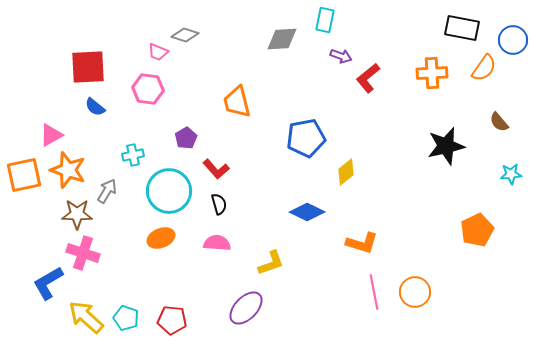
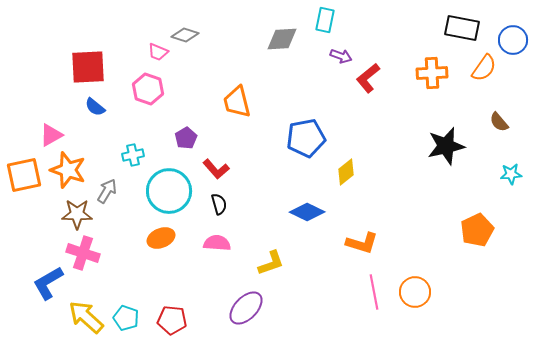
pink hexagon at (148, 89): rotated 12 degrees clockwise
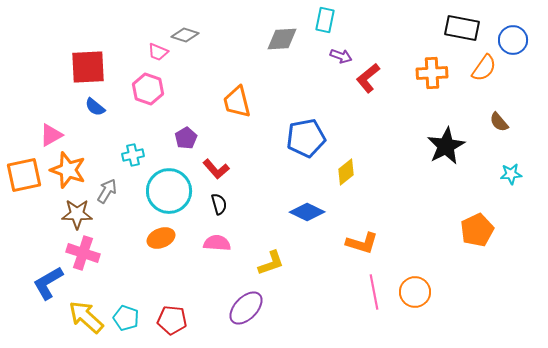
black star at (446, 146): rotated 15 degrees counterclockwise
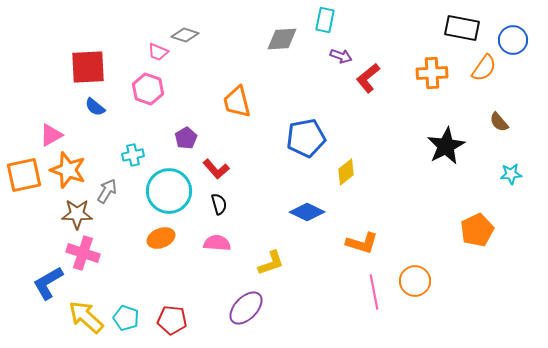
orange circle at (415, 292): moved 11 px up
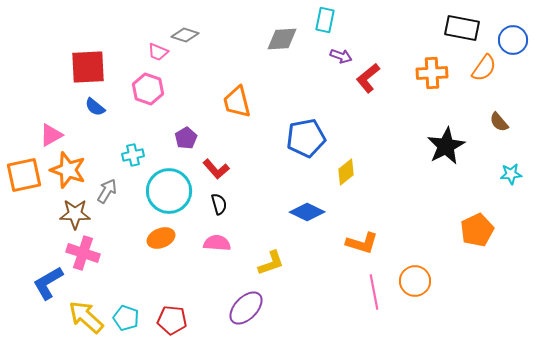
brown star at (77, 214): moved 2 px left
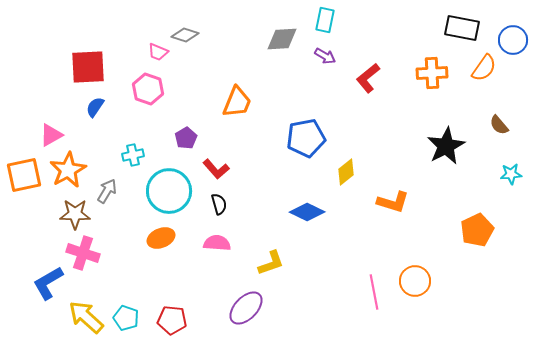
purple arrow at (341, 56): moved 16 px left; rotated 10 degrees clockwise
orange trapezoid at (237, 102): rotated 144 degrees counterclockwise
blue semicircle at (95, 107): rotated 85 degrees clockwise
brown semicircle at (499, 122): moved 3 px down
orange star at (68, 170): rotated 24 degrees clockwise
orange L-shape at (362, 243): moved 31 px right, 41 px up
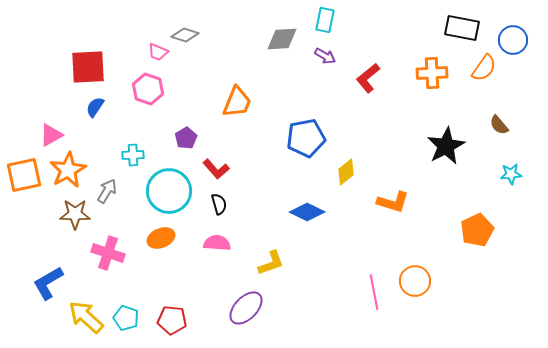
cyan cross at (133, 155): rotated 10 degrees clockwise
pink cross at (83, 253): moved 25 px right
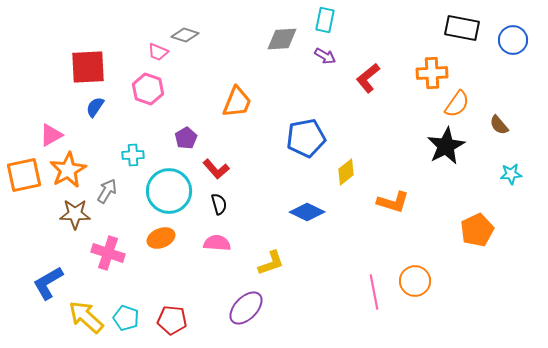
orange semicircle at (484, 68): moved 27 px left, 36 px down
